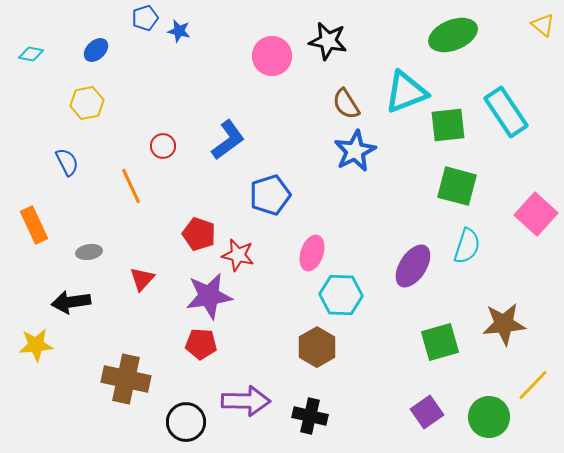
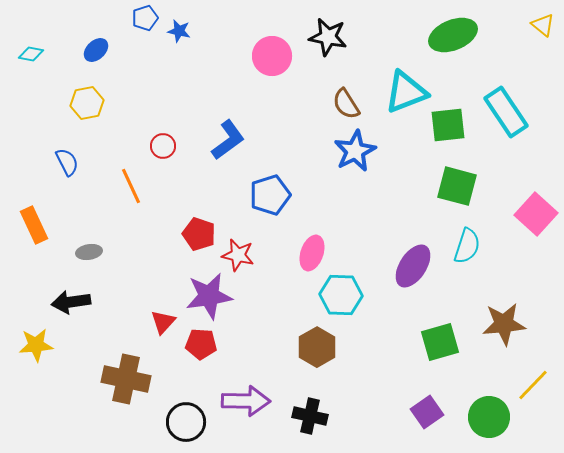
black star at (328, 41): moved 4 px up
red triangle at (142, 279): moved 21 px right, 43 px down
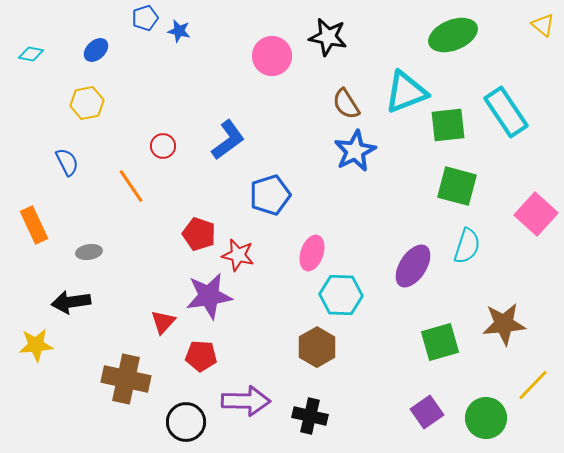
orange line at (131, 186): rotated 9 degrees counterclockwise
red pentagon at (201, 344): moved 12 px down
green circle at (489, 417): moved 3 px left, 1 px down
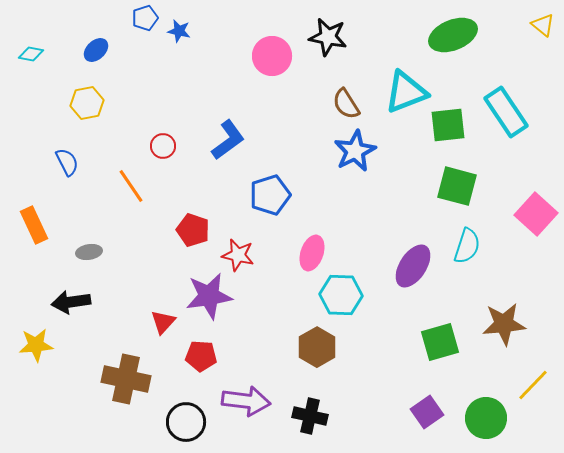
red pentagon at (199, 234): moved 6 px left, 4 px up
purple arrow at (246, 401): rotated 6 degrees clockwise
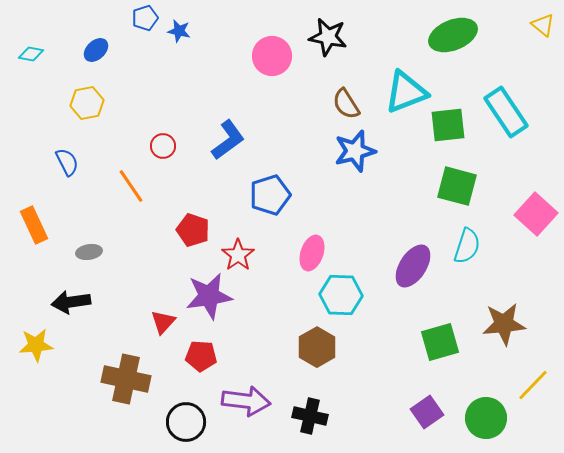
blue star at (355, 151): rotated 12 degrees clockwise
red star at (238, 255): rotated 24 degrees clockwise
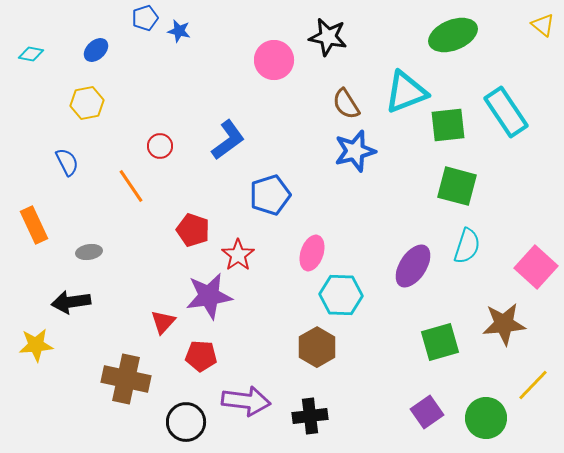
pink circle at (272, 56): moved 2 px right, 4 px down
red circle at (163, 146): moved 3 px left
pink square at (536, 214): moved 53 px down
black cross at (310, 416): rotated 20 degrees counterclockwise
